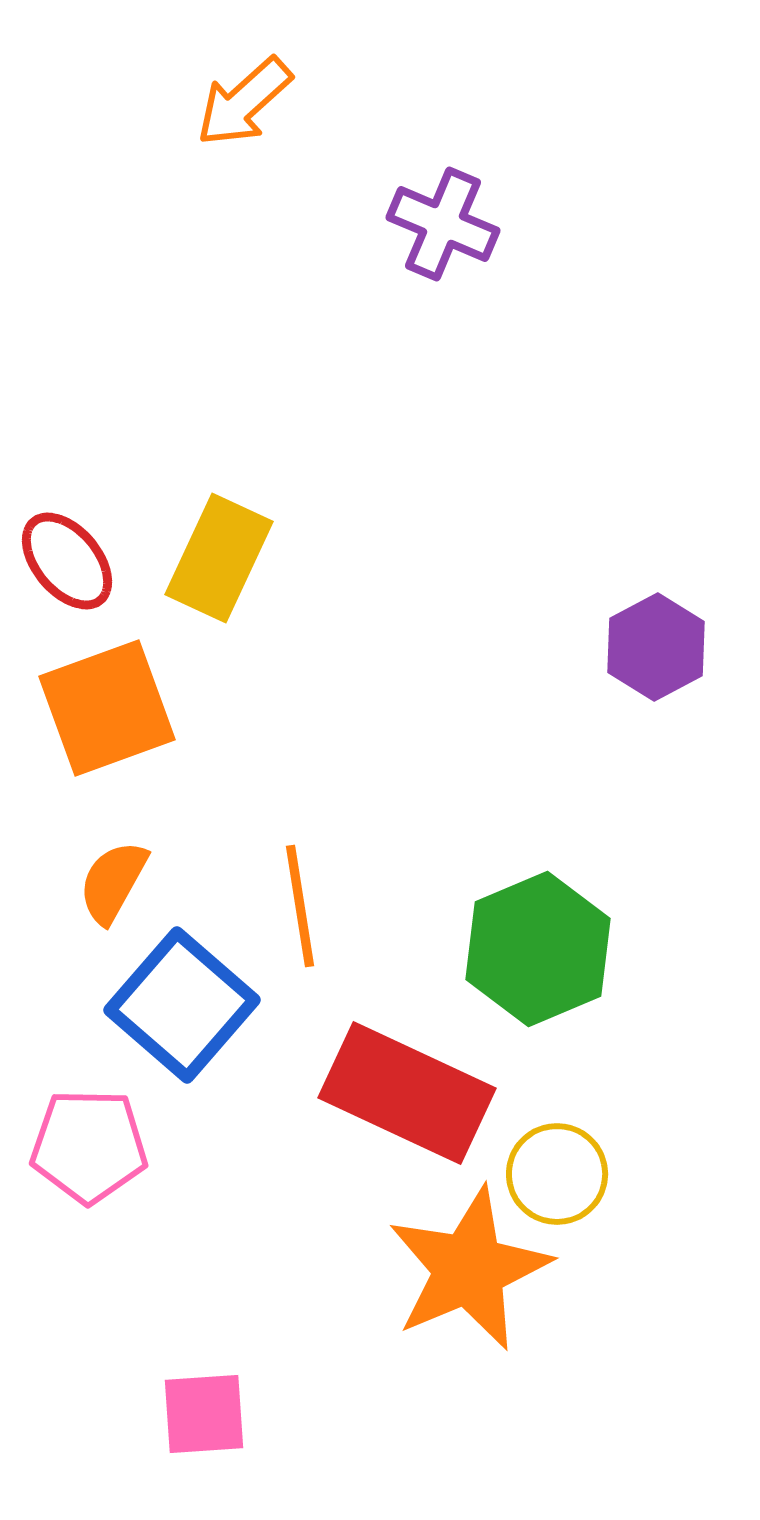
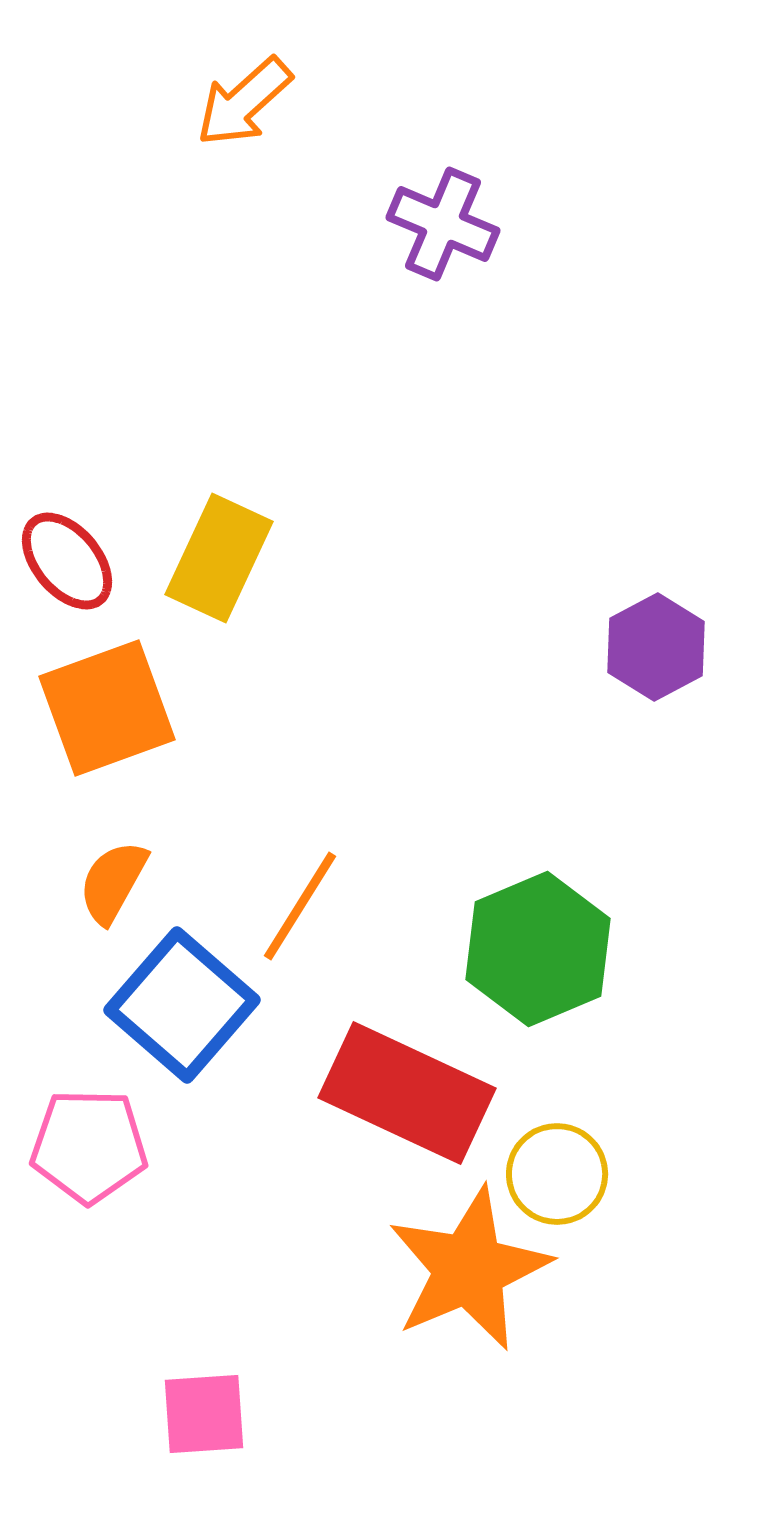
orange line: rotated 41 degrees clockwise
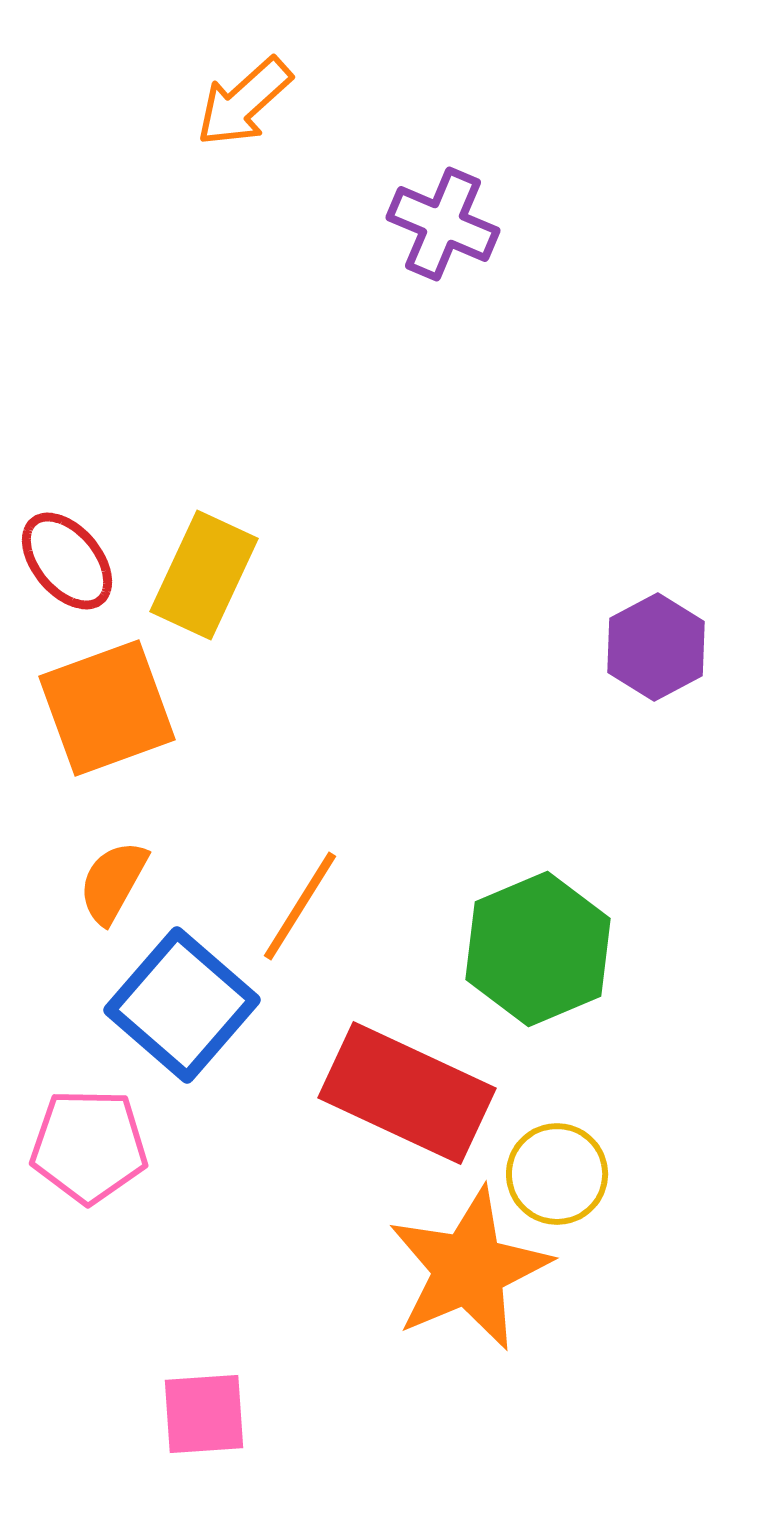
yellow rectangle: moved 15 px left, 17 px down
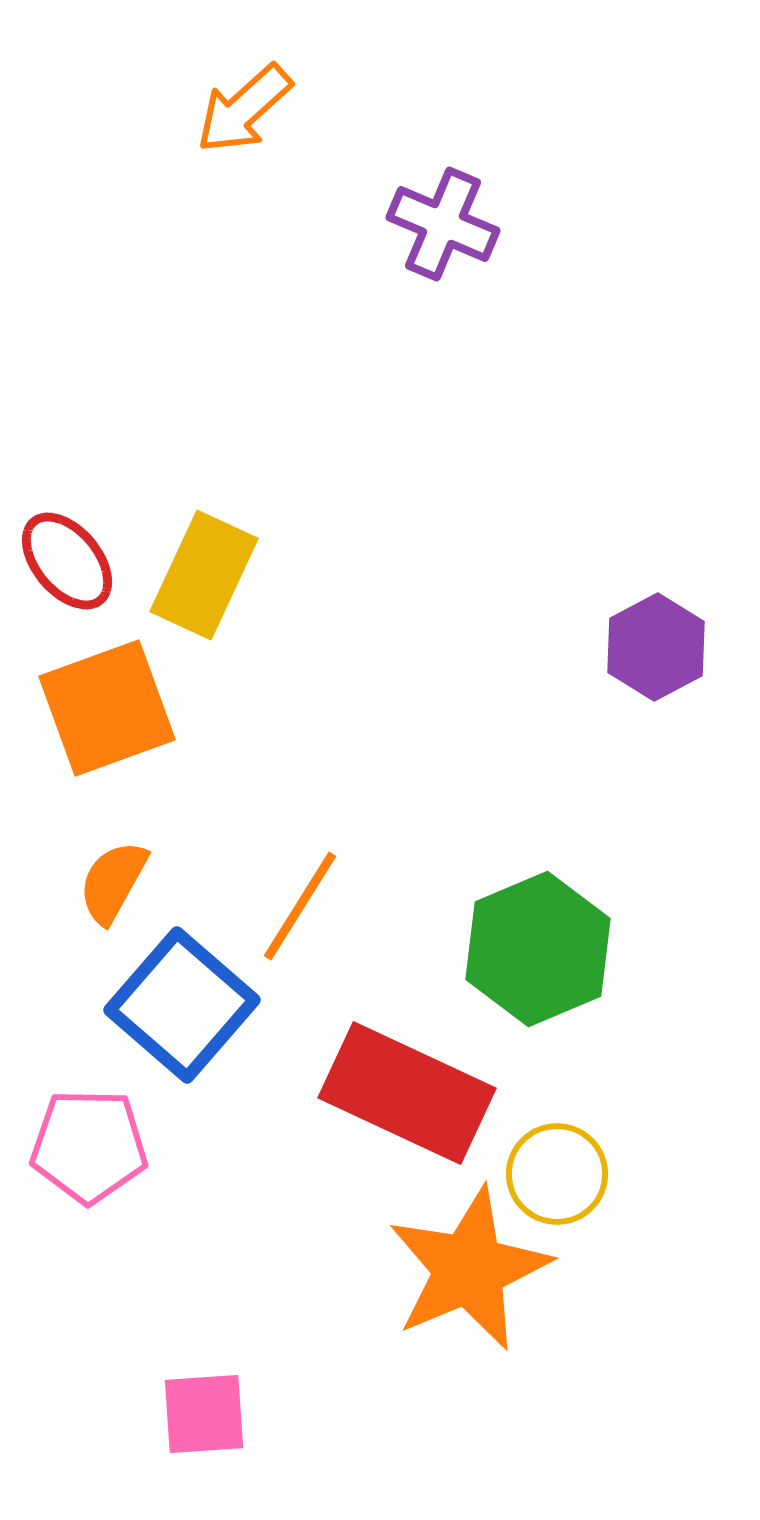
orange arrow: moved 7 px down
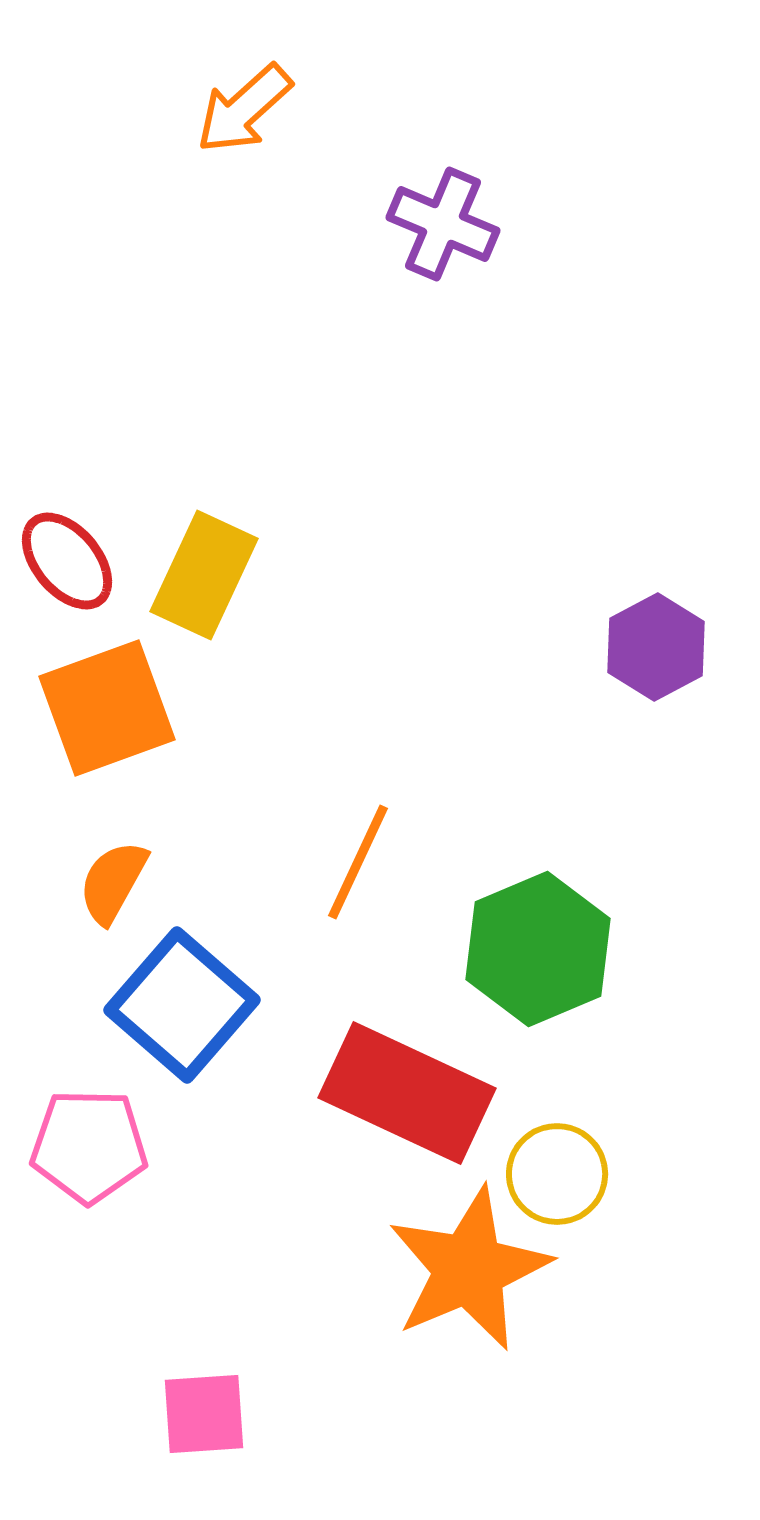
orange line: moved 58 px right, 44 px up; rotated 7 degrees counterclockwise
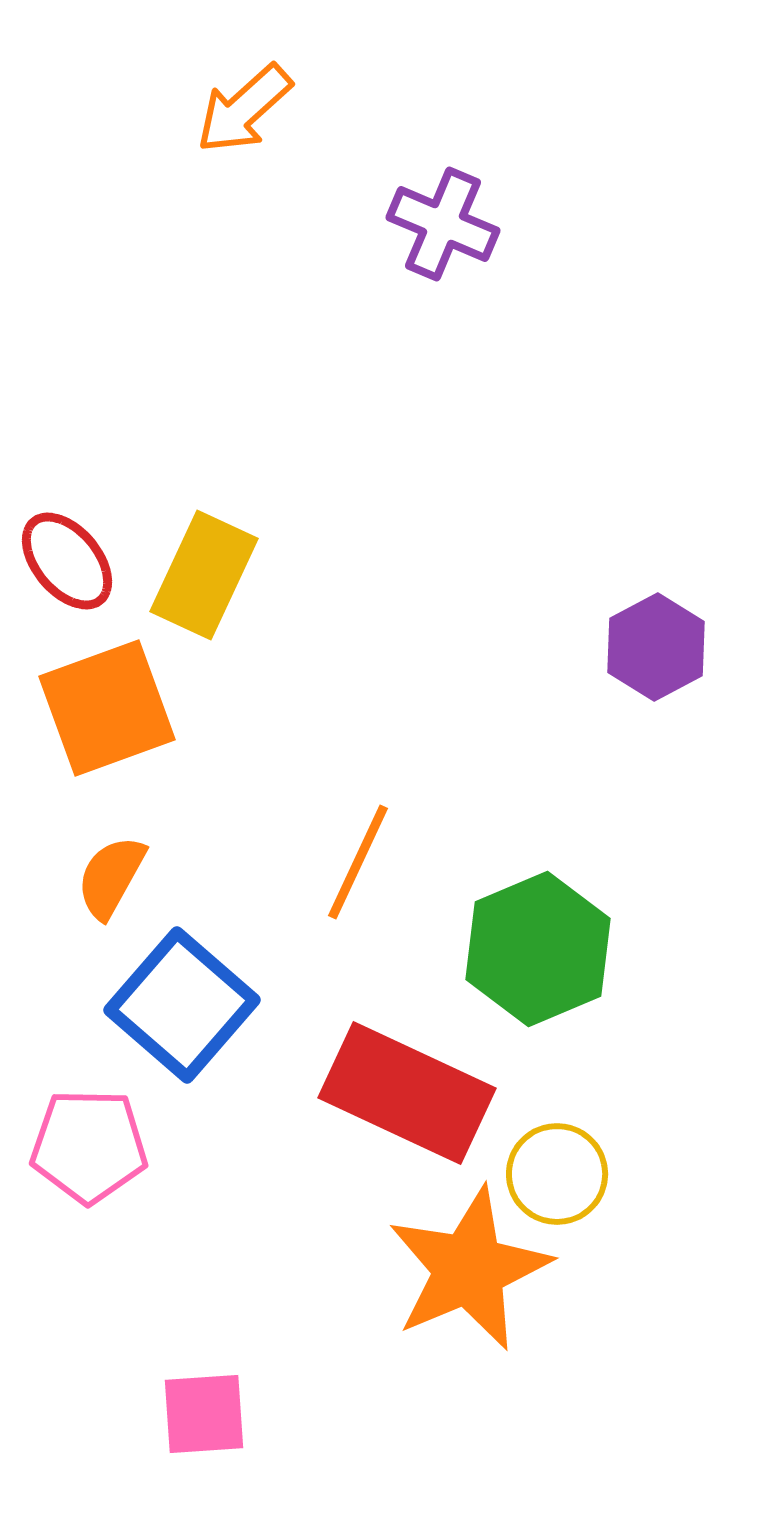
orange semicircle: moved 2 px left, 5 px up
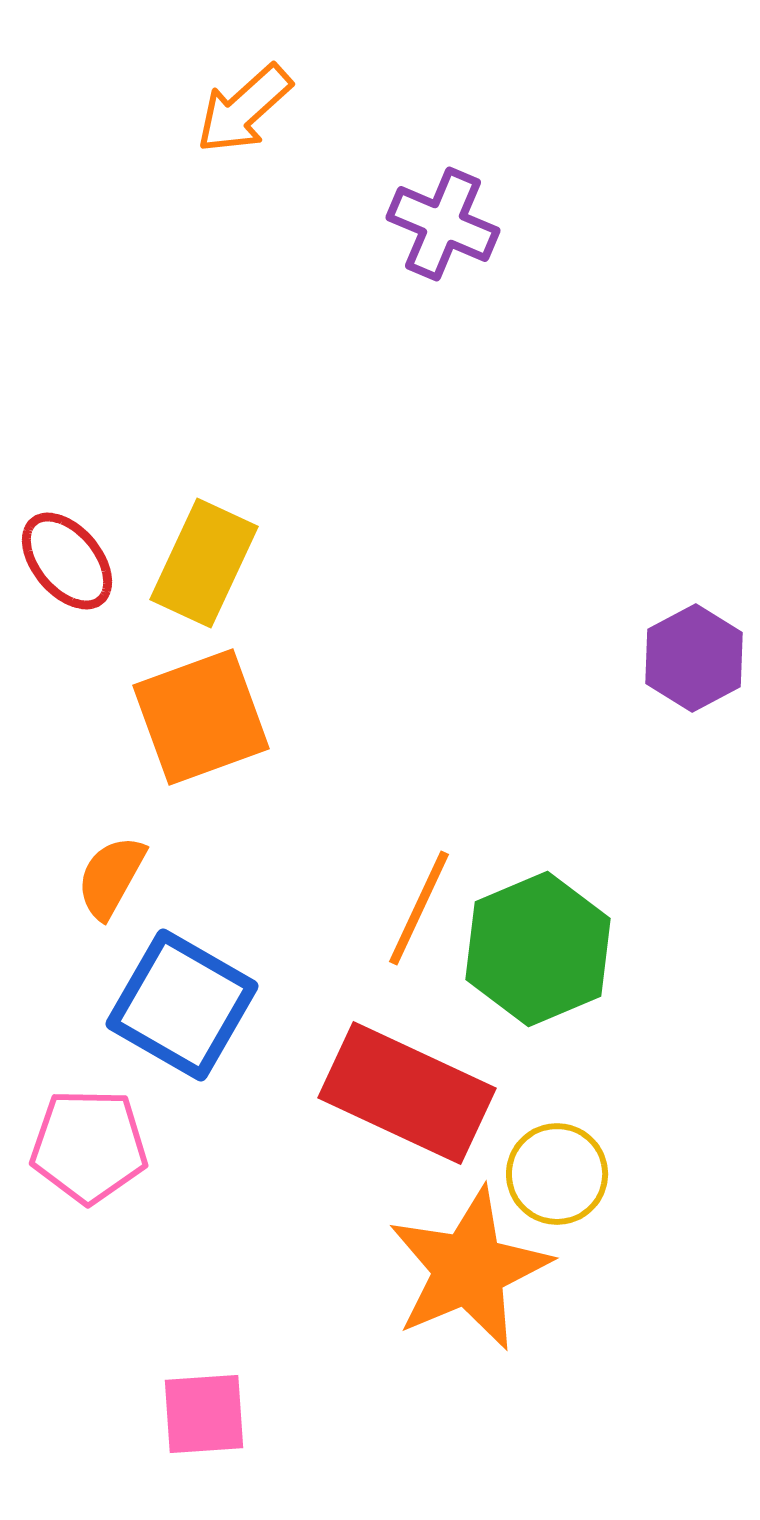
yellow rectangle: moved 12 px up
purple hexagon: moved 38 px right, 11 px down
orange square: moved 94 px right, 9 px down
orange line: moved 61 px right, 46 px down
blue square: rotated 11 degrees counterclockwise
